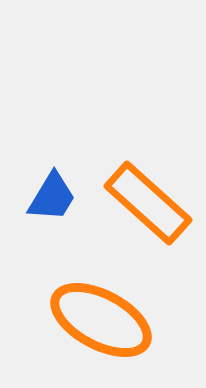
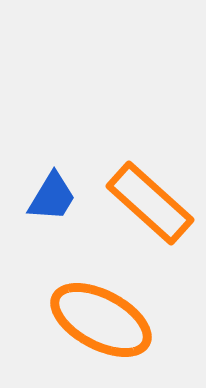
orange rectangle: moved 2 px right
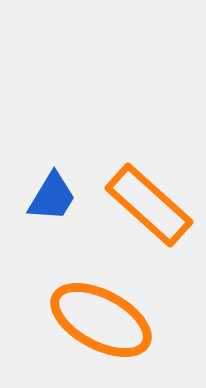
orange rectangle: moved 1 px left, 2 px down
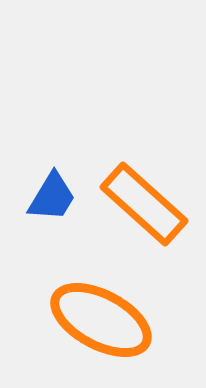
orange rectangle: moved 5 px left, 1 px up
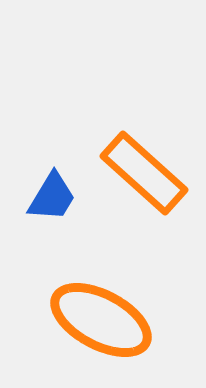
orange rectangle: moved 31 px up
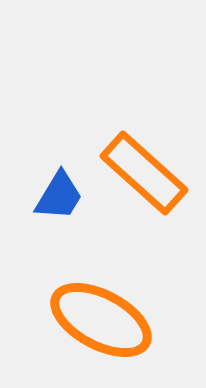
blue trapezoid: moved 7 px right, 1 px up
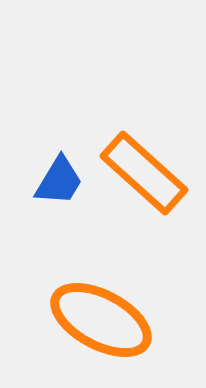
blue trapezoid: moved 15 px up
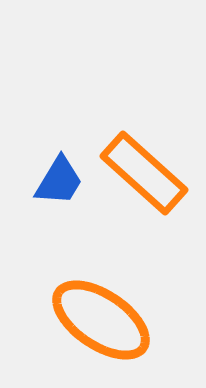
orange ellipse: rotated 6 degrees clockwise
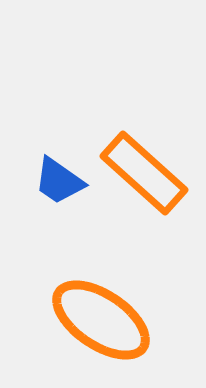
blue trapezoid: rotated 94 degrees clockwise
